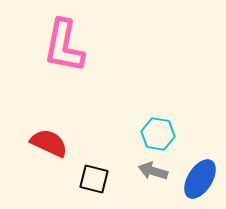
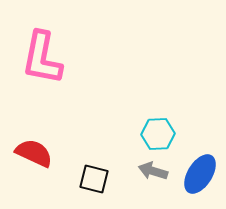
pink L-shape: moved 22 px left, 12 px down
cyan hexagon: rotated 12 degrees counterclockwise
red semicircle: moved 15 px left, 10 px down
blue ellipse: moved 5 px up
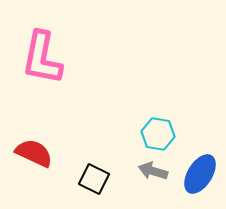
cyan hexagon: rotated 12 degrees clockwise
black square: rotated 12 degrees clockwise
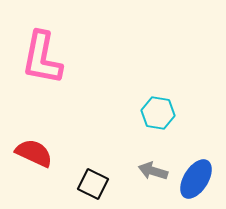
cyan hexagon: moved 21 px up
blue ellipse: moved 4 px left, 5 px down
black square: moved 1 px left, 5 px down
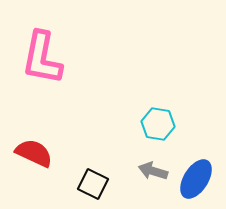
cyan hexagon: moved 11 px down
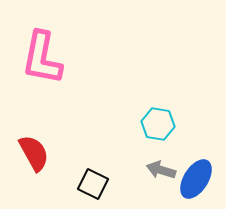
red semicircle: rotated 36 degrees clockwise
gray arrow: moved 8 px right, 1 px up
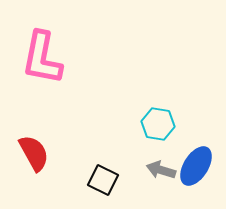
blue ellipse: moved 13 px up
black square: moved 10 px right, 4 px up
